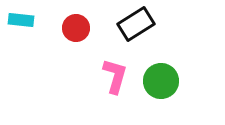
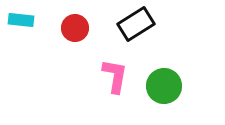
red circle: moved 1 px left
pink L-shape: rotated 6 degrees counterclockwise
green circle: moved 3 px right, 5 px down
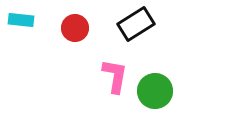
green circle: moved 9 px left, 5 px down
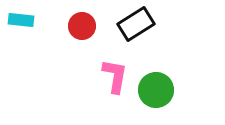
red circle: moved 7 px right, 2 px up
green circle: moved 1 px right, 1 px up
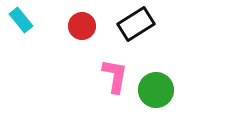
cyan rectangle: rotated 45 degrees clockwise
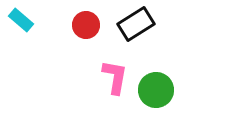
cyan rectangle: rotated 10 degrees counterclockwise
red circle: moved 4 px right, 1 px up
pink L-shape: moved 1 px down
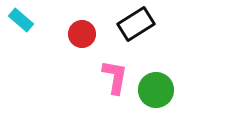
red circle: moved 4 px left, 9 px down
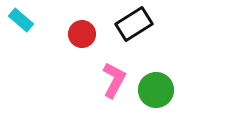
black rectangle: moved 2 px left
pink L-shape: moved 1 px left, 3 px down; rotated 18 degrees clockwise
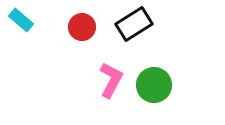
red circle: moved 7 px up
pink L-shape: moved 3 px left
green circle: moved 2 px left, 5 px up
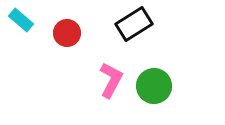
red circle: moved 15 px left, 6 px down
green circle: moved 1 px down
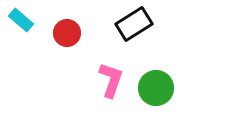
pink L-shape: rotated 9 degrees counterclockwise
green circle: moved 2 px right, 2 px down
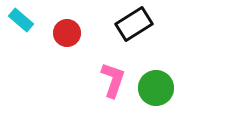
pink L-shape: moved 2 px right
